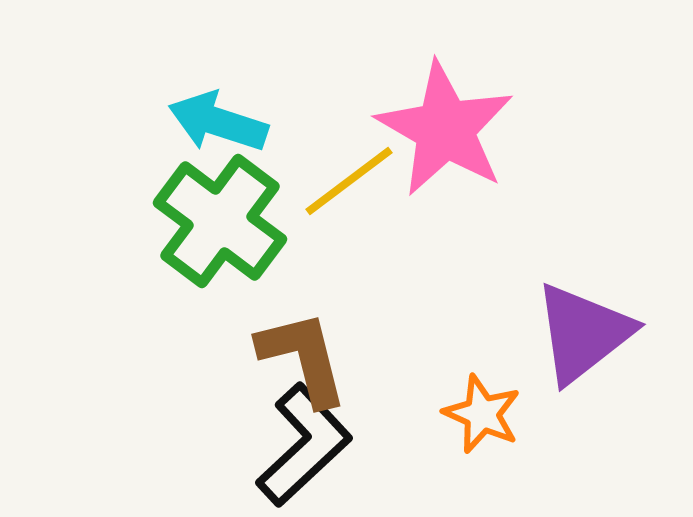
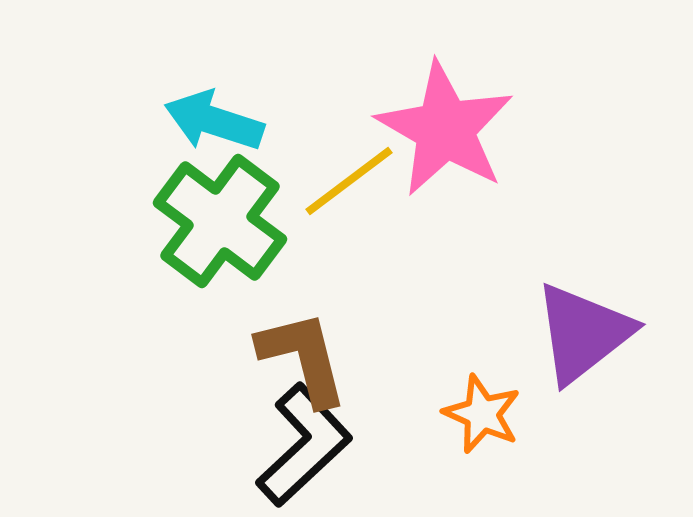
cyan arrow: moved 4 px left, 1 px up
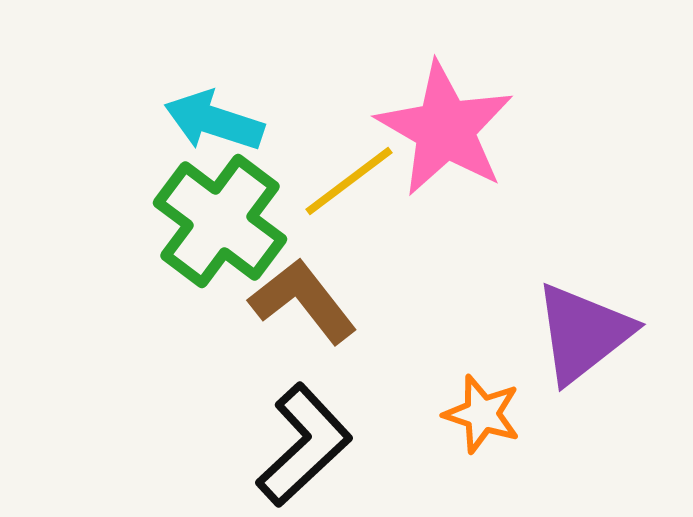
brown L-shape: moved 57 px up; rotated 24 degrees counterclockwise
orange star: rotated 6 degrees counterclockwise
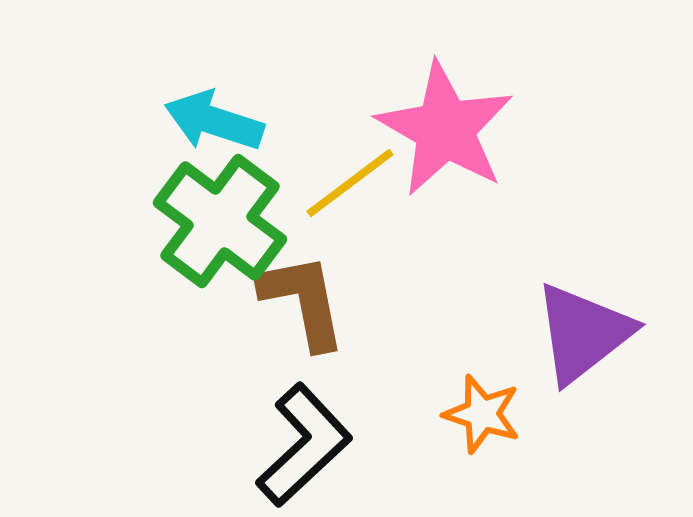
yellow line: moved 1 px right, 2 px down
brown L-shape: rotated 27 degrees clockwise
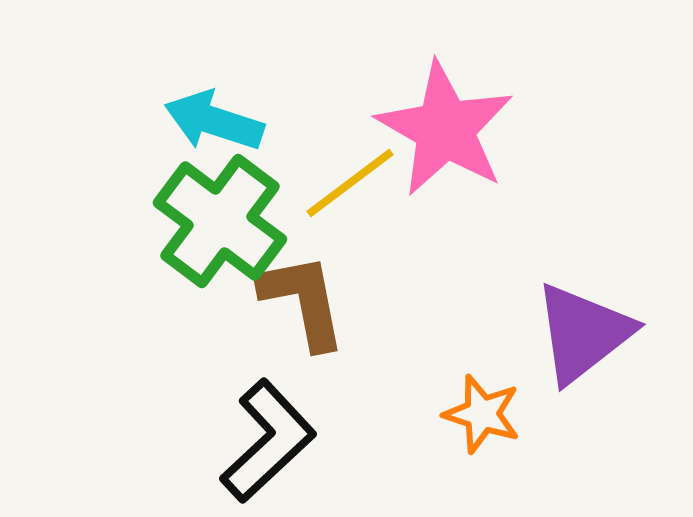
black L-shape: moved 36 px left, 4 px up
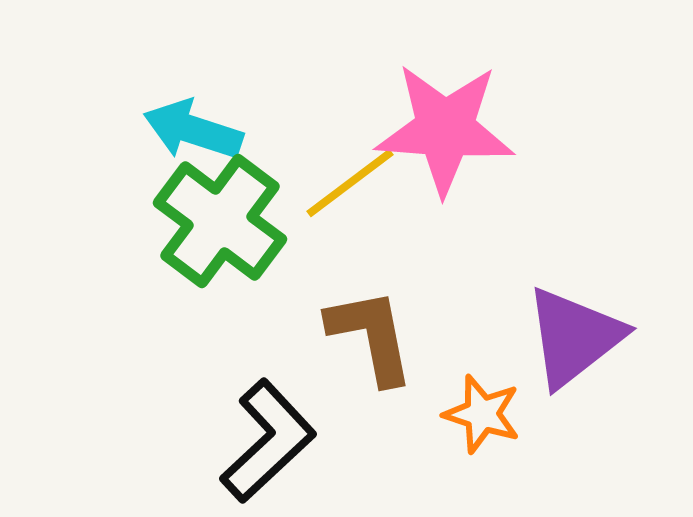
cyan arrow: moved 21 px left, 9 px down
pink star: rotated 26 degrees counterclockwise
brown L-shape: moved 68 px right, 35 px down
purple triangle: moved 9 px left, 4 px down
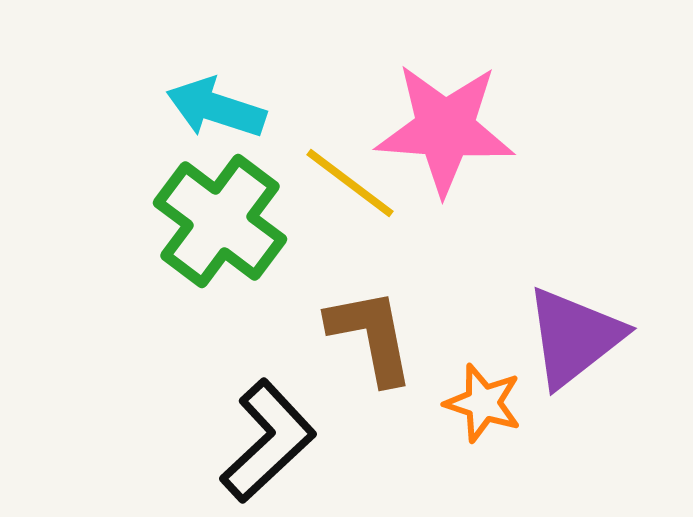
cyan arrow: moved 23 px right, 22 px up
yellow line: rotated 74 degrees clockwise
orange star: moved 1 px right, 11 px up
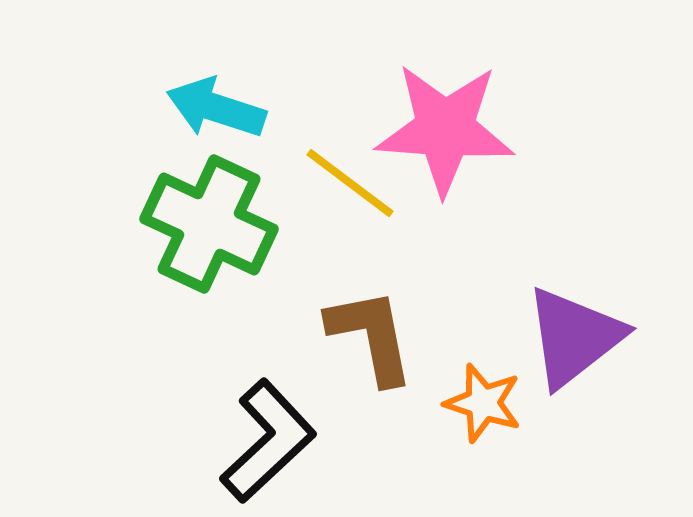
green cross: moved 11 px left, 3 px down; rotated 12 degrees counterclockwise
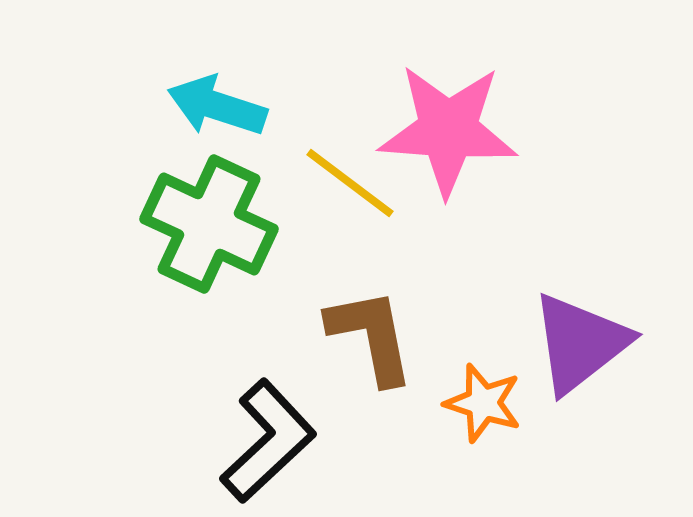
cyan arrow: moved 1 px right, 2 px up
pink star: moved 3 px right, 1 px down
purple triangle: moved 6 px right, 6 px down
